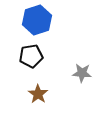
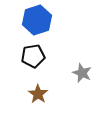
black pentagon: moved 2 px right
gray star: rotated 18 degrees clockwise
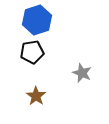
black pentagon: moved 1 px left, 4 px up
brown star: moved 2 px left, 2 px down
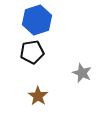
brown star: moved 2 px right
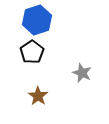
black pentagon: rotated 25 degrees counterclockwise
